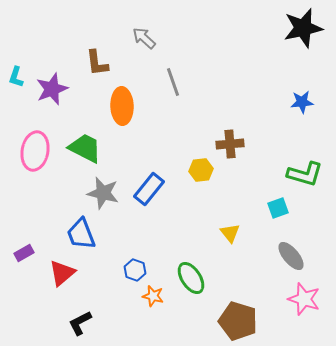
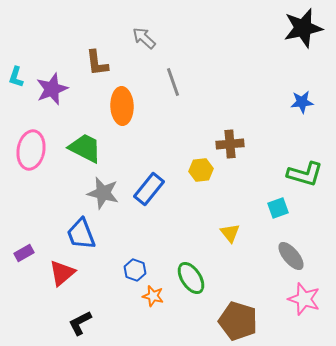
pink ellipse: moved 4 px left, 1 px up
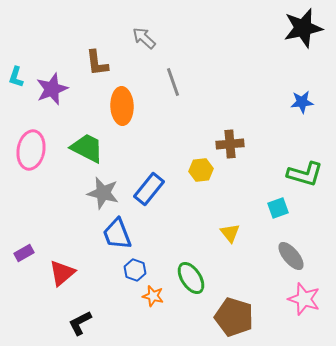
green trapezoid: moved 2 px right
blue trapezoid: moved 36 px right
brown pentagon: moved 4 px left, 4 px up
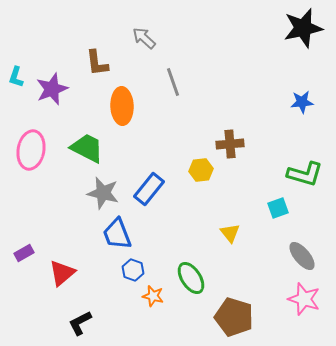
gray ellipse: moved 11 px right
blue hexagon: moved 2 px left
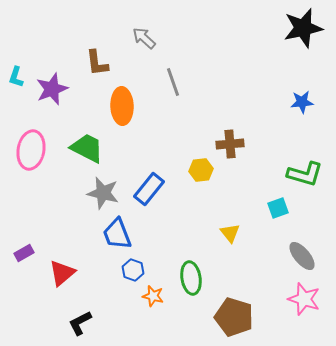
green ellipse: rotated 24 degrees clockwise
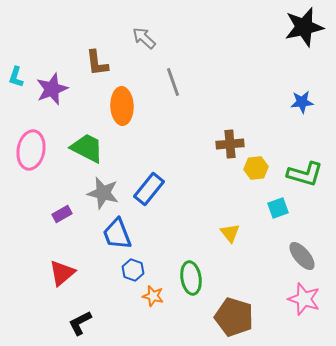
black star: moved 1 px right, 1 px up
yellow hexagon: moved 55 px right, 2 px up
purple rectangle: moved 38 px right, 39 px up
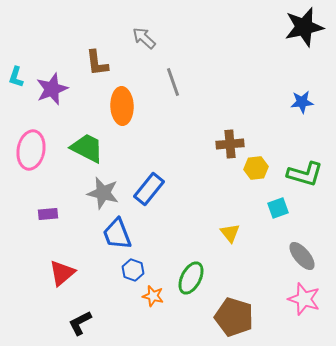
purple rectangle: moved 14 px left; rotated 24 degrees clockwise
green ellipse: rotated 36 degrees clockwise
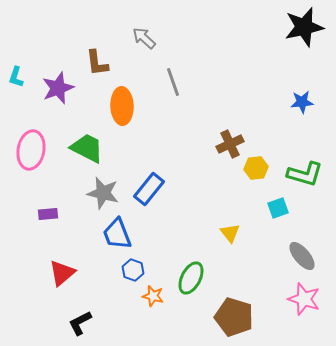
purple star: moved 6 px right, 1 px up
brown cross: rotated 20 degrees counterclockwise
